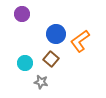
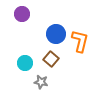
orange L-shape: rotated 140 degrees clockwise
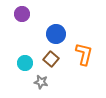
orange L-shape: moved 4 px right, 13 px down
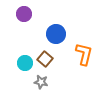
purple circle: moved 2 px right
brown square: moved 6 px left
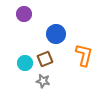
orange L-shape: moved 1 px down
brown square: rotated 28 degrees clockwise
gray star: moved 2 px right, 1 px up
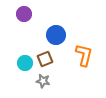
blue circle: moved 1 px down
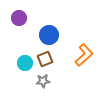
purple circle: moved 5 px left, 4 px down
blue circle: moved 7 px left
orange L-shape: rotated 35 degrees clockwise
gray star: rotated 16 degrees counterclockwise
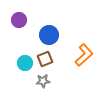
purple circle: moved 2 px down
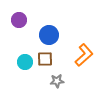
brown square: rotated 21 degrees clockwise
cyan circle: moved 1 px up
gray star: moved 14 px right
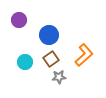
brown square: moved 6 px right; rotated 35 degrees counterclockwise
gray star: moved 2 px right, 4 px up
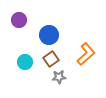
orange L-shape: moved 2 px right, 1 px up
